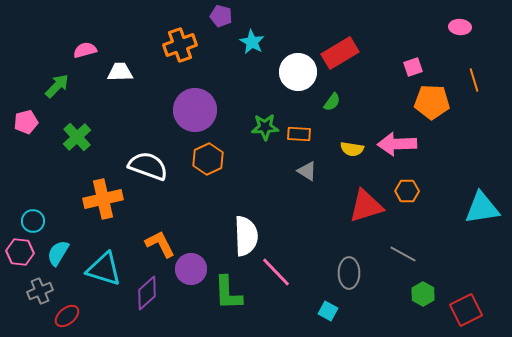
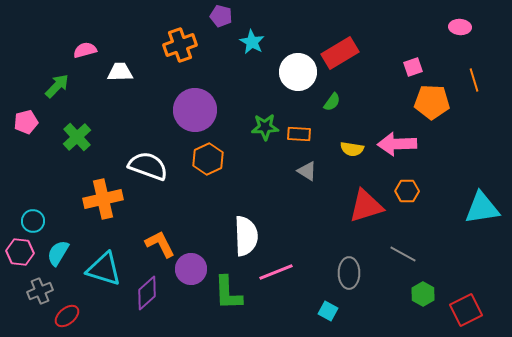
pink line at (276, 272): rotated 68 degrees counterclockwise
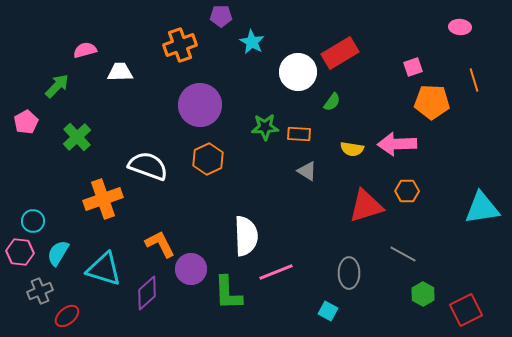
purple pentagon at (221, 16): rotated 15 degrees counterclockwise
purple circle at (195, 110): moved 5 px right, 5 px up
pink pentagon at (26, 122): rotated 15 degrees counterclockwise
orange cross at (103, 199): rotated 6 degrees counterclockwise
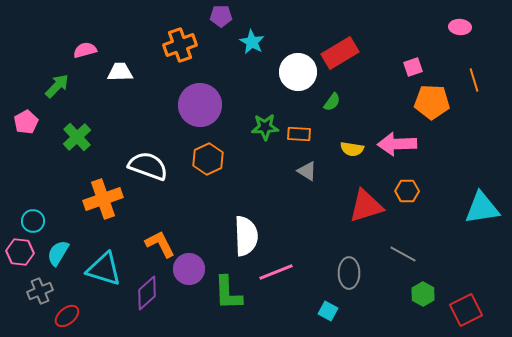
purple circle at (191, 269): moved 2 px left
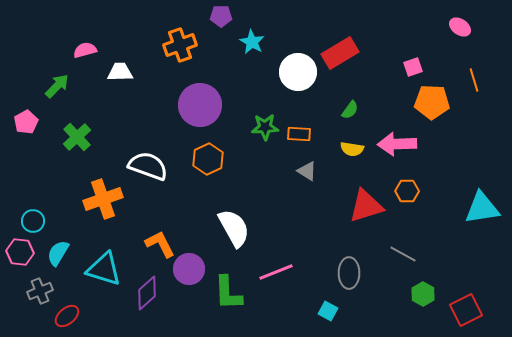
pink ellipse at (460, 27): rotated 30 degrees clockwise
green semicircle at (332, 102): moved 18 px right, 8 px down
white semicircle at (246, 236): moved 12 px left, 8 px up; rotated 27 degrees counterclockwise
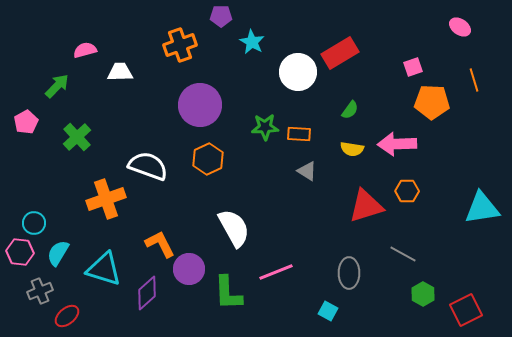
orange cross at (103, 199): moved 3 px right
cyan circle at (33, 221): moved 1 px right, 2 px down
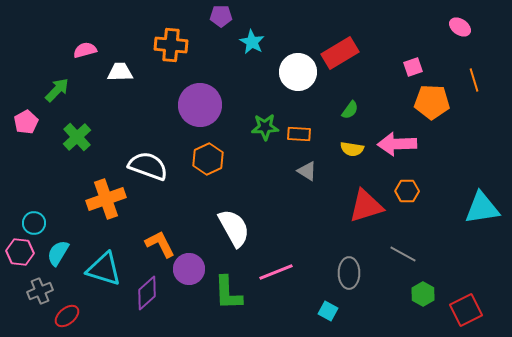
orange cross at (180, 45): moved 9 px left; rotated 24 degrees clockwise
green arrow at (57, 86): moved 4 px down
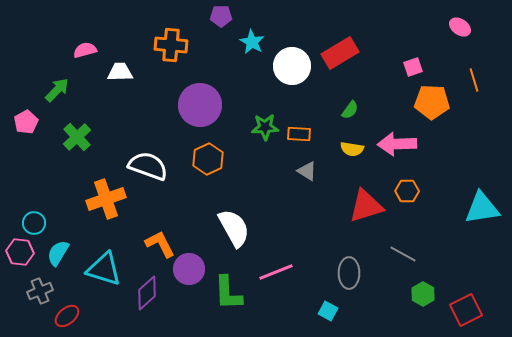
white circle at (298, 72): moved 6 px left, 6 px up
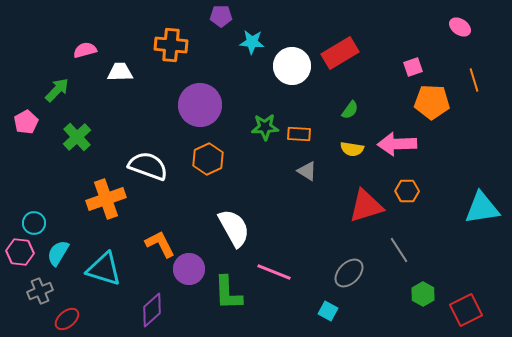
cyan star at (252, 42): rotated 25 degrees counterclockwise
gray line at (403, 254): moved 4 px left, 4 px up; rotated 28 degrees clockwise
pink line at (276, 272): moved 2 px left; rotated 44 degrees clockwise
gray ellipse at (349, 273): rotated 44 degrees clockwise
purple diamond at (147, 293): moved 5 px right, 17 px down
red ellipse at (67, 316): moved 3 px down
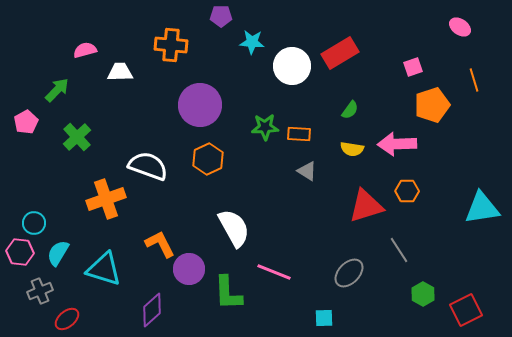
orange pentagon at (432, 102): moved 3 px down; rotated 20 degrees counterclockwise
cyan square at (328, 311): moved 4 px left, 7 px down; rotated 30 degrees counterclockwise
